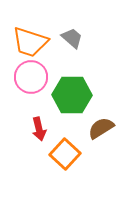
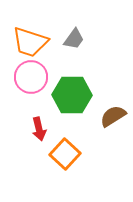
gray trapezoid: moved 2 px right, 1 px down; rotated 85 degrees clockwise
brown semicircle: moved 12 px right, 12 px up
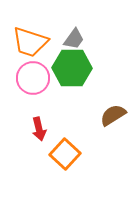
pink circle: moved 2 px right, 1 px down
green hexagon: moved 27 px up
brown semicircle: moved 1 px up
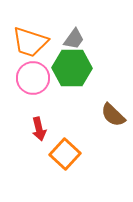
brown semicircle: rotated 104 degrees counterclockwise
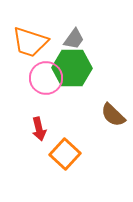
pink circle: moved 13 px right
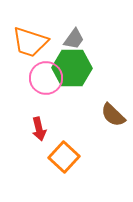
orange square: moved 1 px left, 3 px down
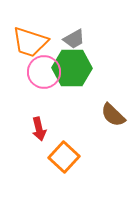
gray trapezoid: rotated 25 degrees clockwise
pink circle: moved 2 px left, 6 px up
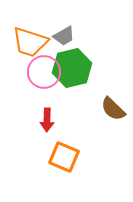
gray trapezoid: moved 10 px left, 3 px up
green hexagon: rotated 15 degrees counterclockwise
brown semicircle: moved 6 px up
red arrow: moved 8 px right, 9 px up; rotated 15 degrees clockwise
orange square: rotated 20 degrees counterclockwise
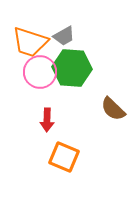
green hexagon: rotated 18 degrees clockwise
pink circle: moved 4 px left
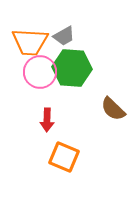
orange trapezoid: rotated 15 degrees counterclockwise
